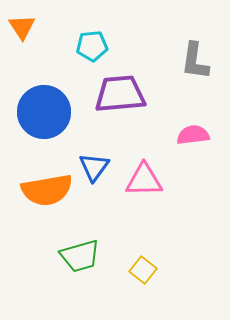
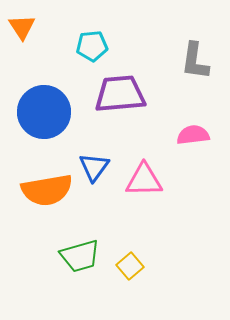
yellow square: moved 13 px left, 4 px up; rotated 12 degrees clockwise
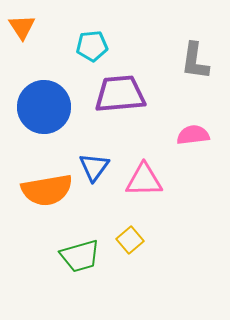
blue circle: moved 5 px up
yellow square: moved 26 px up
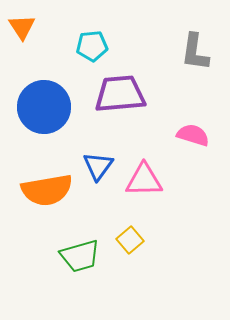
gray L-shape: moved 9 px up
pink semicircle: rotated 24 degrees clockwise
blue triangle: moved 4 px right, 1 px up
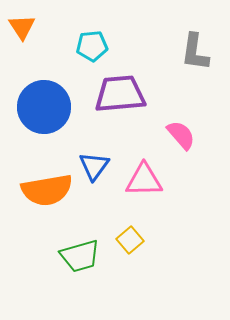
pink semicircle: moved 12 px left; rotated 32 degrees clockwise
blue triangle: moved 4 px left
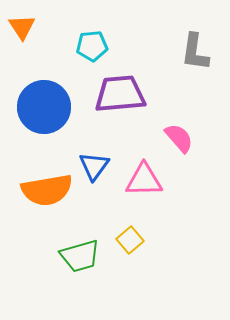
pink semicircle: moved 2 px left, 3 px down
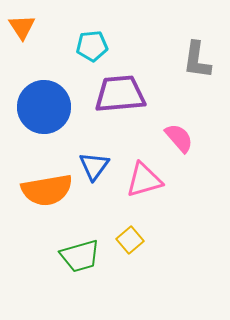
gray L-shape: moved 2 px right, 8 px down
pink triangle: rotated 15 degrees counterclockwise
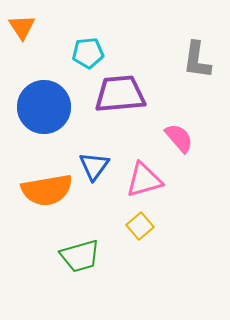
cyan pentagon: moved 4 px left, 7 px down
yellow square: moved 10 px right, 14 px up
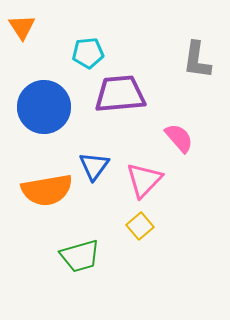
pink triangle: rotated 30 degrees counterclockwise
